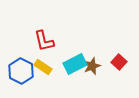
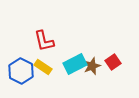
red square: moved 6 px left; rotated 14 degrees clockwise
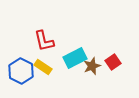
cyan rectangle: moved 6 px up
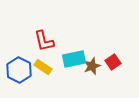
cyan rectangle: moved 1 px left, 1 px down; rotated 15 degrees clockwise
blue hexagon: moved 2 px left, 1 px up
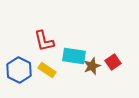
cyan rectangle: moved 3 px up; rotated 20 degrees clockwise
yellow rectangle: moved 4 px right, 3 px down
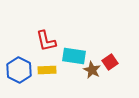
red L-shape: moved 2 px right
red square: moved 3 px left
brown star: moved 4 px down; rotated 24 degrees counterclockwise
yellow rectangle: rotated 36 degrees counterclockwise
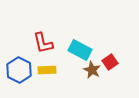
red L-shape: moved 3 px left, 2 px down
cyan rectangle: moved 6 px right, 6 px up; rotated 20 degrees clockwise
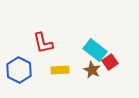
cyan rectangle: moved 15 px right; rotated 10 degrees clockwise
yellow rectangle: moved 13 px right
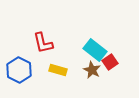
yellow rectangle: moved 2 px left; rotated 18 degrees clockwise
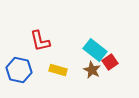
red L-shape: moved 3 px left, 2 px up
blue hexagon: rotated 15 degrees counterclockwise
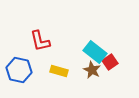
cyan rectangle: moved 2 px down
yellow rectangle: moved 1 px right, 1 px down
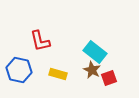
red square: moved 1 px left, 16 px down; rotated 14 degrees clockwise
yellow rectangle: moved 1 px left, 3 px down
